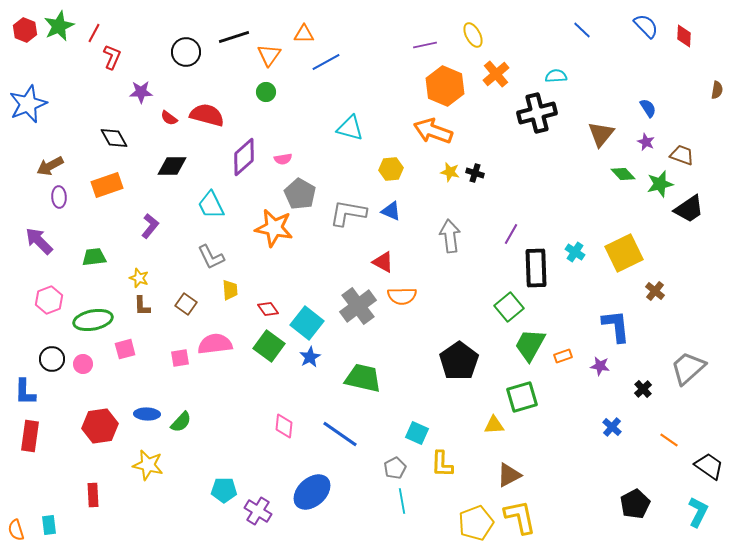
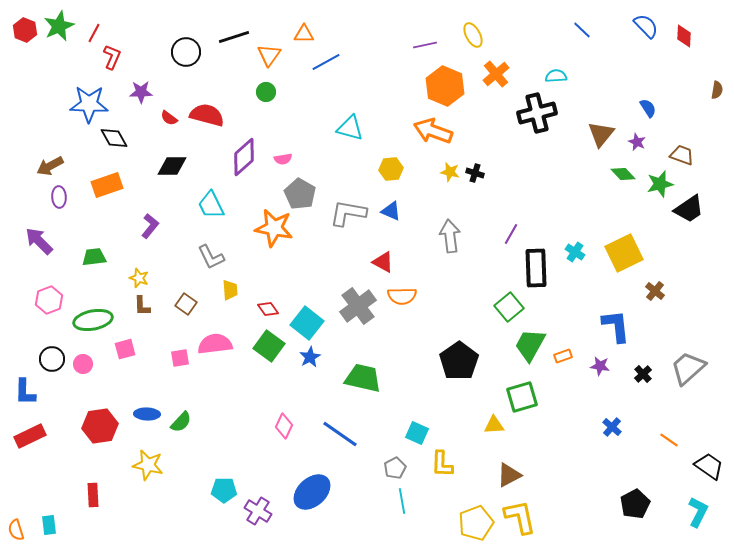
blue star at (28, 104): moved 61 px right; rotated 24 degrees clockwise
purple star at (646, 142): moved 9 px left
black cross at (643, 389): moved 15 px up
pink diamond at (284, 426): rotated 20 degrees clockwise
red rectangle at (30, 436): rotated 56 degrees clockwise
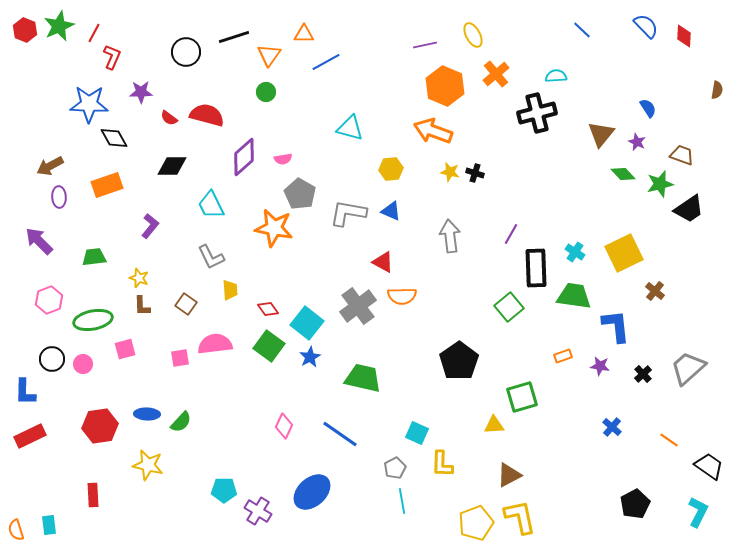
green trapezoid at (530, 345): moved 44 px right, 49 px up; rotated 69 degrees clockwise
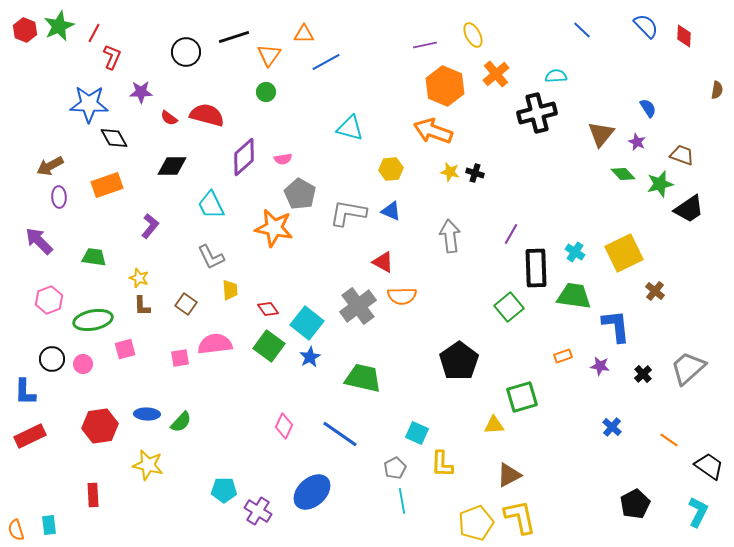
green trapezoid at (94, 257): rotated 15 degrees clockwise
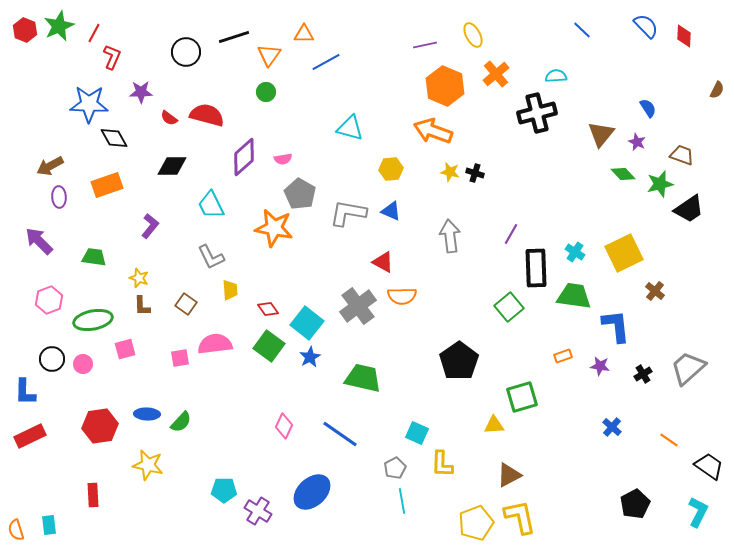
brown semicircle at (717, 90): rotated 18 degrees clockwise
black cross at (643, 374): rotated 12 degrees clockwise
